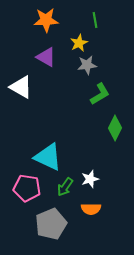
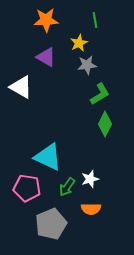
green diamond: moved 10 px left, 4 px up
green arrow: moved 2 px right
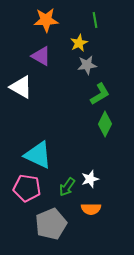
purple triangle: moved 5 px left, 1 px up
cyan triangle: moved 10 px left, 2 px up
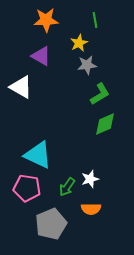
green diamond: rotated 40 degrees clockwise
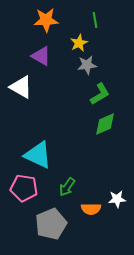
white star: moved 27 px right, 20 px down; rotated 12 degrees clockwise
pink pentagon: moved 3 px left
